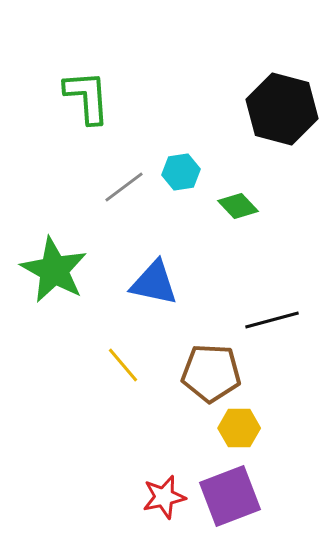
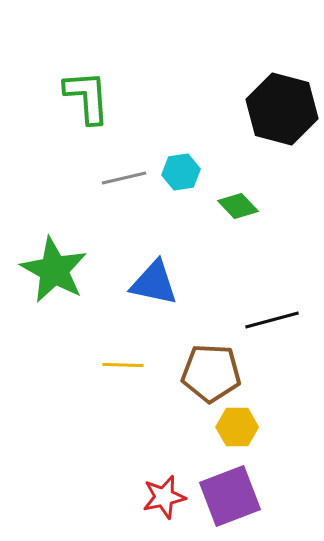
gray line: moved 9 px up; rotated 24 degrees clockwise
yellow line: rotated 48 degrees counterclockwise
yellow hexagon: moved 2 px left, 1 px up
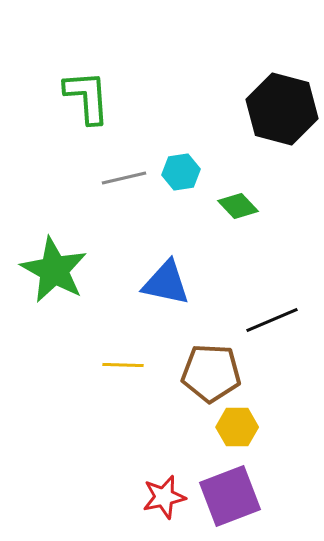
blue triangle: moved 12 px right
black line: rotated 8 degrees counterclockwise
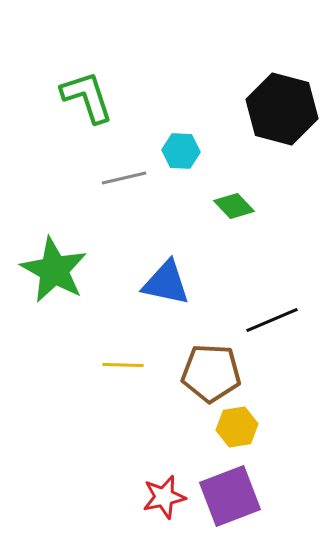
green L-shape: rotated 14 degrees counterclockwise
cyan hexagon: moved 21 px up; rotated 12 degrees clockwise
green diamond: moved 4 px left
yellow hexagon: rotated 9 degrees counterclockwise
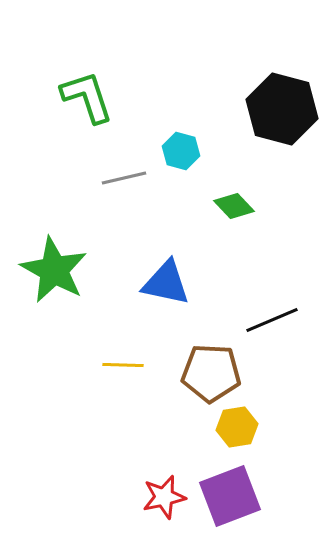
cyan hexagon: rotated 12 degrees clockwise
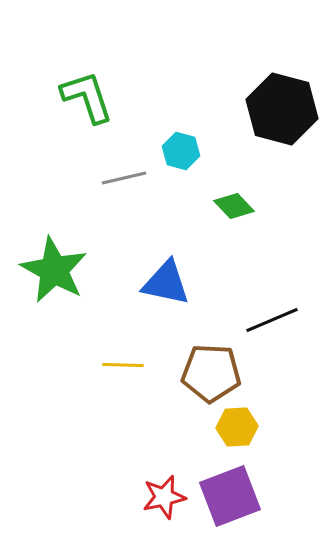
yellow hexagon: rotated 6 degrees clockwise
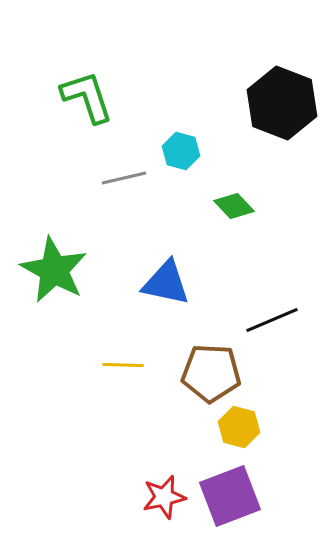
black hexagon: moved 6 px up; rotated 6 degrees clockwise
yellow hexagon: moved 2 px right; rotated 18 degrees clockwise
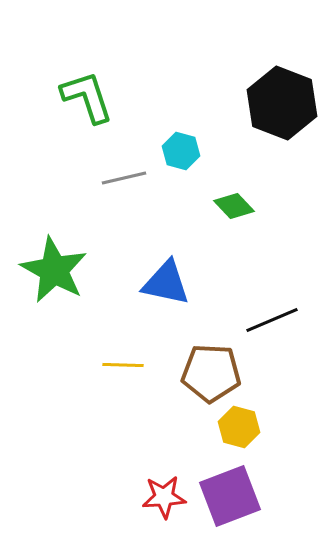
red star: rotated 9 degrees clockwise
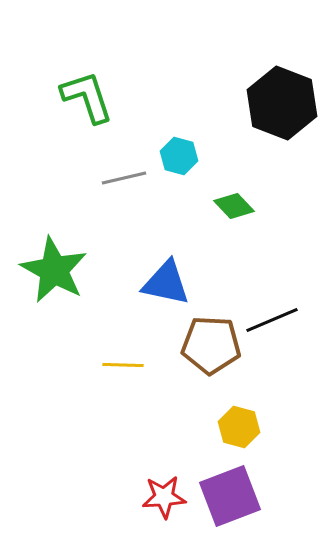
cyan hexagon: moved 2 px left, 5 px down
brown pentagon: moved 28 px up
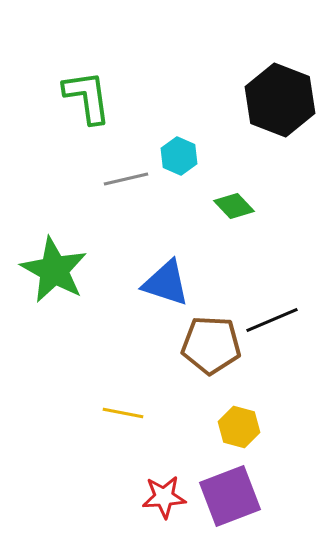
green L-shape: rotated 10 degrees clockwise
black hexagon: moved 2 px left, 3 px up
cyan hexagon: rotated 9 degrees clockwise
gray line: moved 2 px right, 1 px down
blue triangle: rotated 6 degrees clockwise
yellow line: moved 48 px down; rotated 9 degrees clockwise
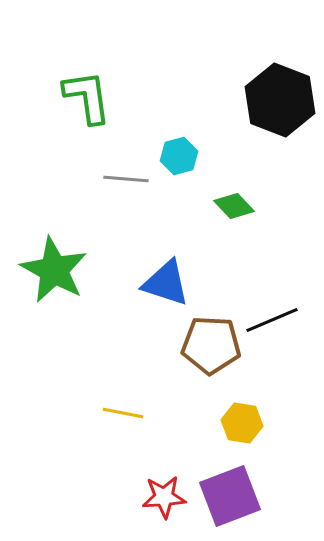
cyan hexagon: rotated 21 degrees clockwise
gray line: rotated 18 degrees clockwise
yellow hexagon: moved 3 px right, 4 px up; rotated 6 degrees counterclockwise
